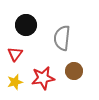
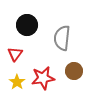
black circle: moved 1 px right
yellow star: moved 2 px right; rotated 21 degrees counterclockwise
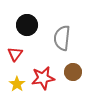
brown circle: moved 1 px left, 1 px down
yellow star: moved 2 px down
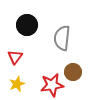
red triangle: moved 3 px down
red star: moved 9 px right, 7 px down
yellow star: rotated 14 degrees clockwise
